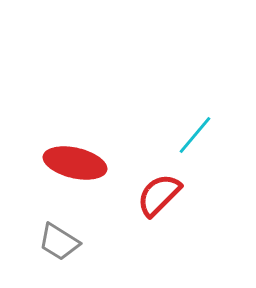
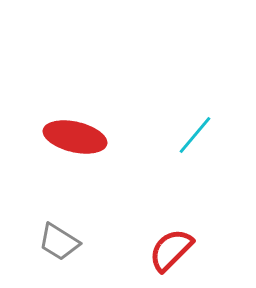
red ellipse: moved 26 px up
red semicircle: moved 12 px right, 55 px down
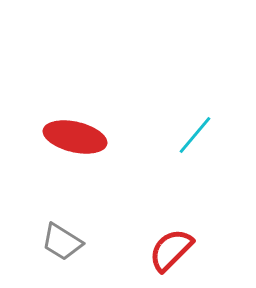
gray trapezoid: moved 3 px right
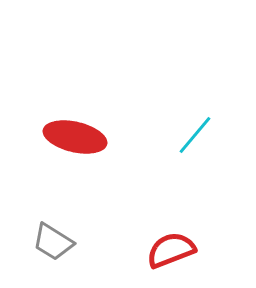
gray trapezoid: moved 9 px left
red semicircle: rotated 24 degrees clockwise
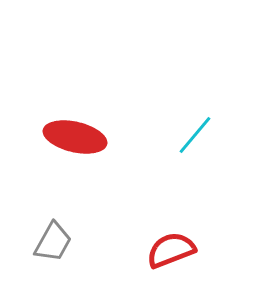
gray trapezoid: rotated 93 degrees counterclockwise
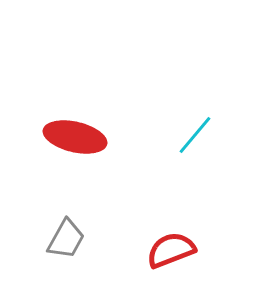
gray trapezoid: moved 13 px right, 3 px up
